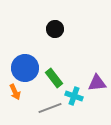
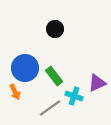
green rectangle: moved 2 px up
purple triangle: rotated 18 degrees counterclockwise
gray line: rotated 15 degrees counterclockwise
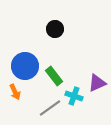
blue circle: moved 2 px up
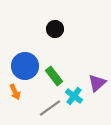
purple triangle: rotated 18 degrees counterclockwise
cyan cross: rotated 18 degrees clockwise
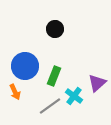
green rectangle: rotated 60 degrees clockwise
gray line: moved 2 px up
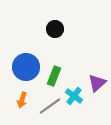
blue circle: moved 1 px right, 1 px down
orange arrow: moved 7 px right, 8 px down; rotated 42 degrees clockwise
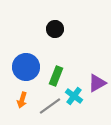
green rectangle: moved 2 px right
purple triangle: rotated 12 degrees clockwise
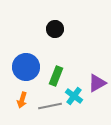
gray line: rotated 25 degrees clockwise
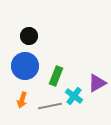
black circle: moved 26 px left, 7 px down
blue circle: moved 1 px left, 1 px up
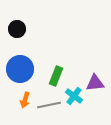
black circle: moved 12 px left, 7 px up
blue circle: moved 5 px left, 3 px down
purple triangle: moved 2 px left; rotated 24 degrees clockwise
orange arrow: moved 3 px right
gray line: moved 1 px left, 1 px up
